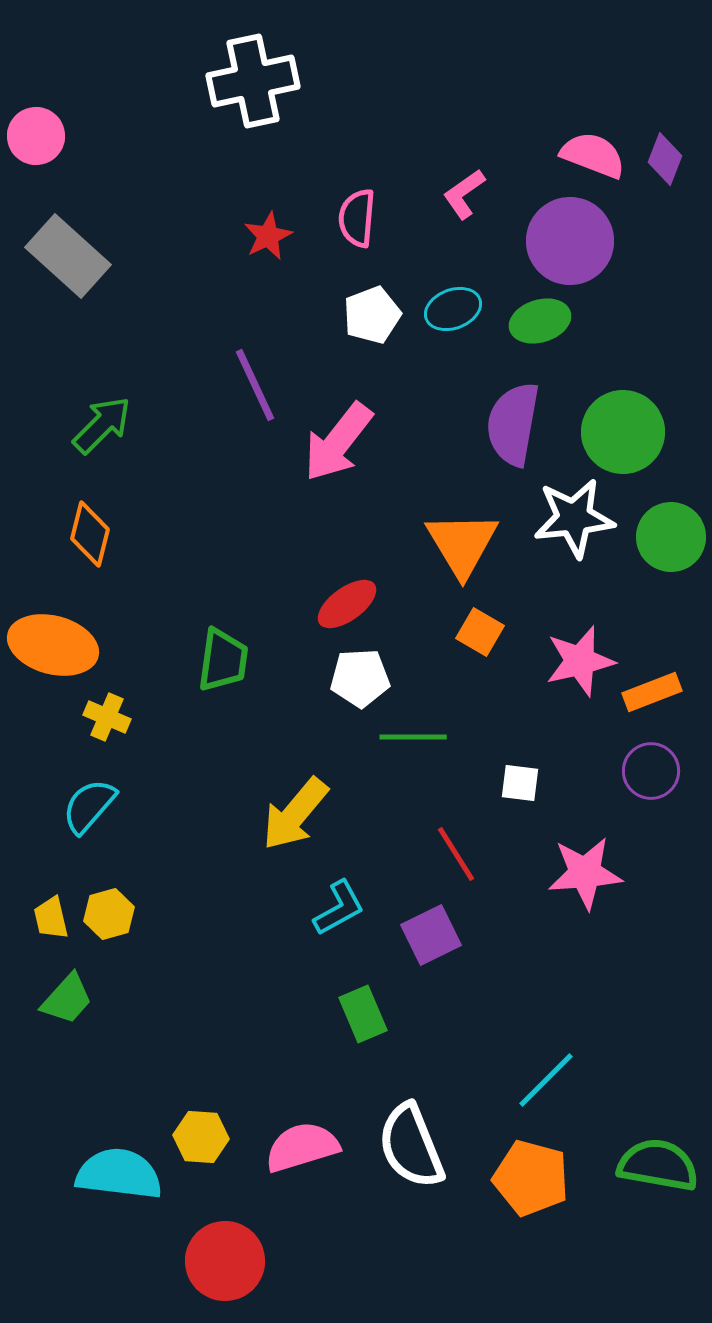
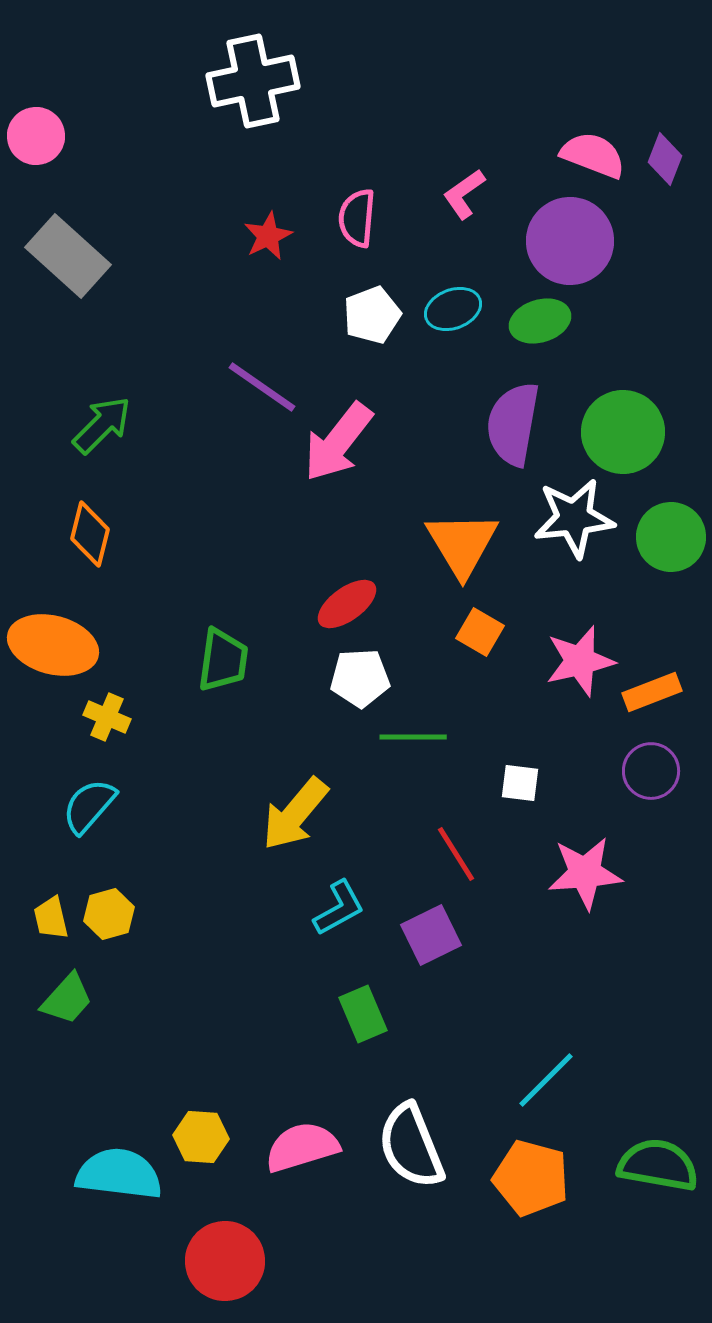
purple line at (255, 385): moved 7 px right, 2 px down; rotated 30 degrees counterclockwise
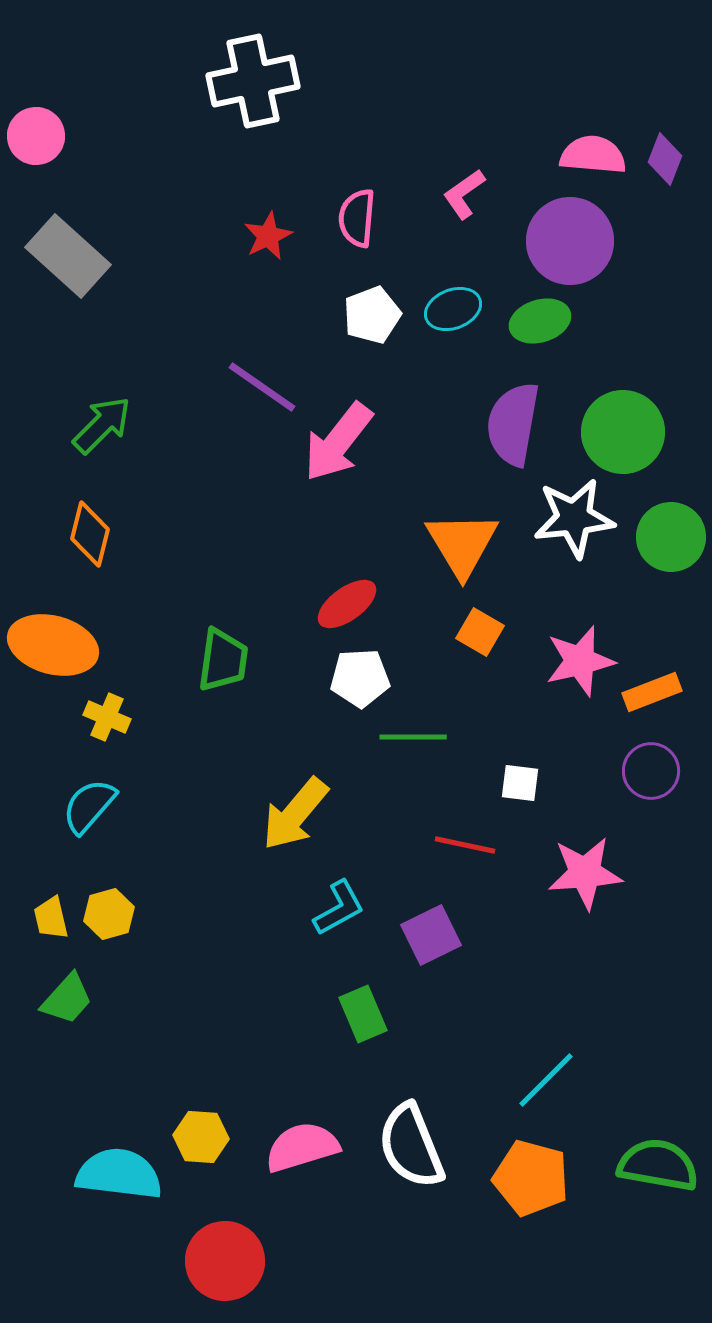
pink semicircle at (593, 155): rotated 16 degrees counterclockwise
red line at (456, 854): moved 9 px right, 9 px up; rotated 46 degrees counterclockwise
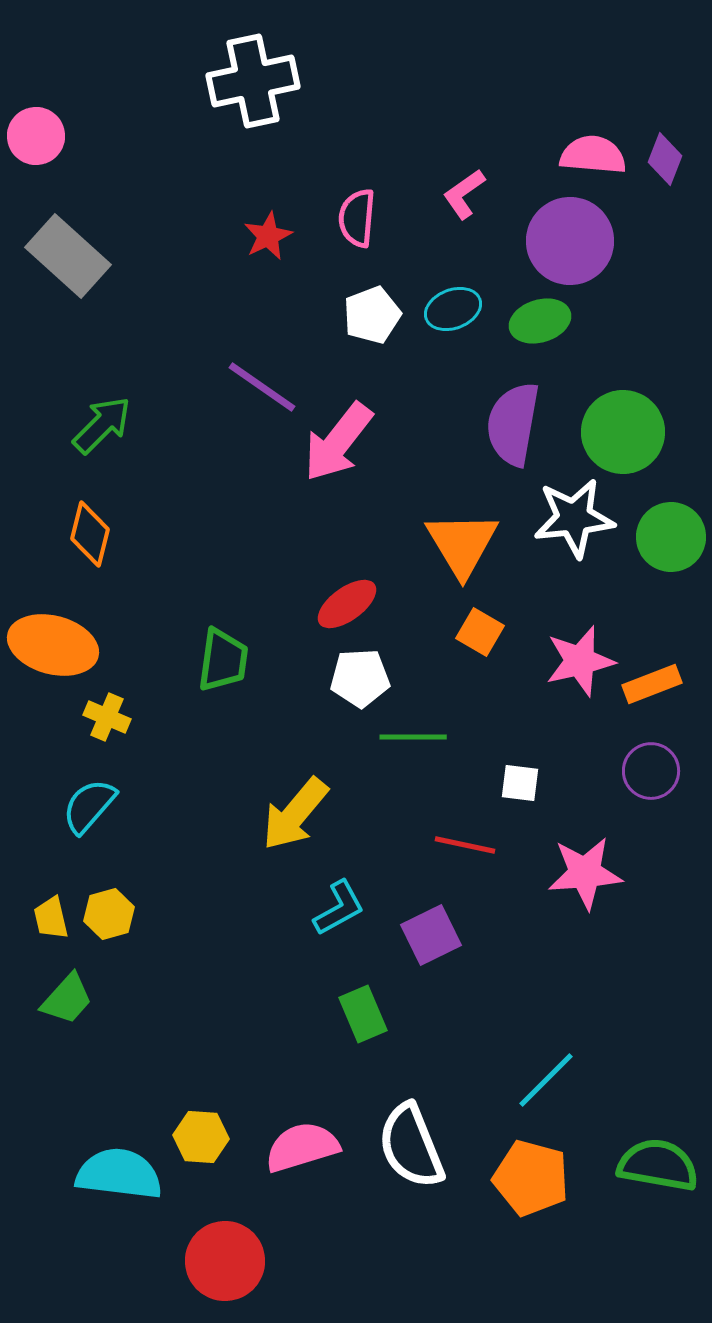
orange rectangle at (652, 692): moved 8 px up
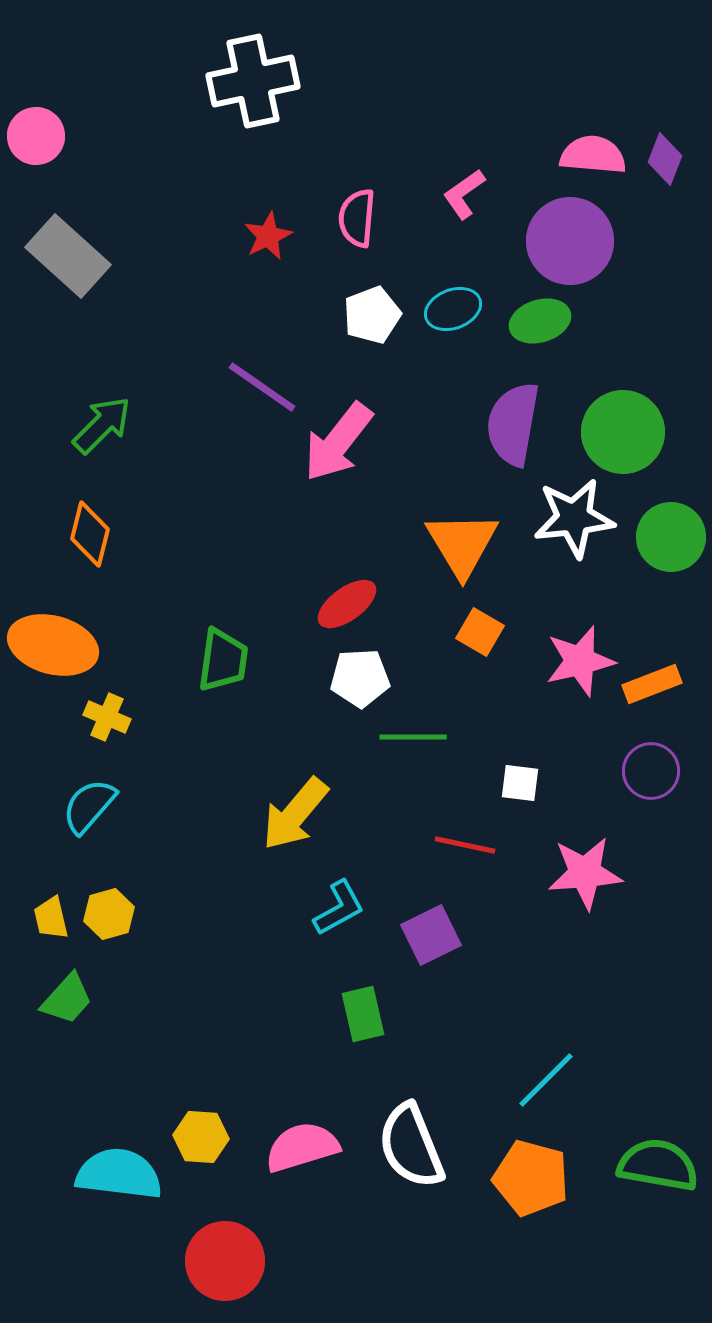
green rectangle at (363, 1014): rotated 10 degrees clockwise
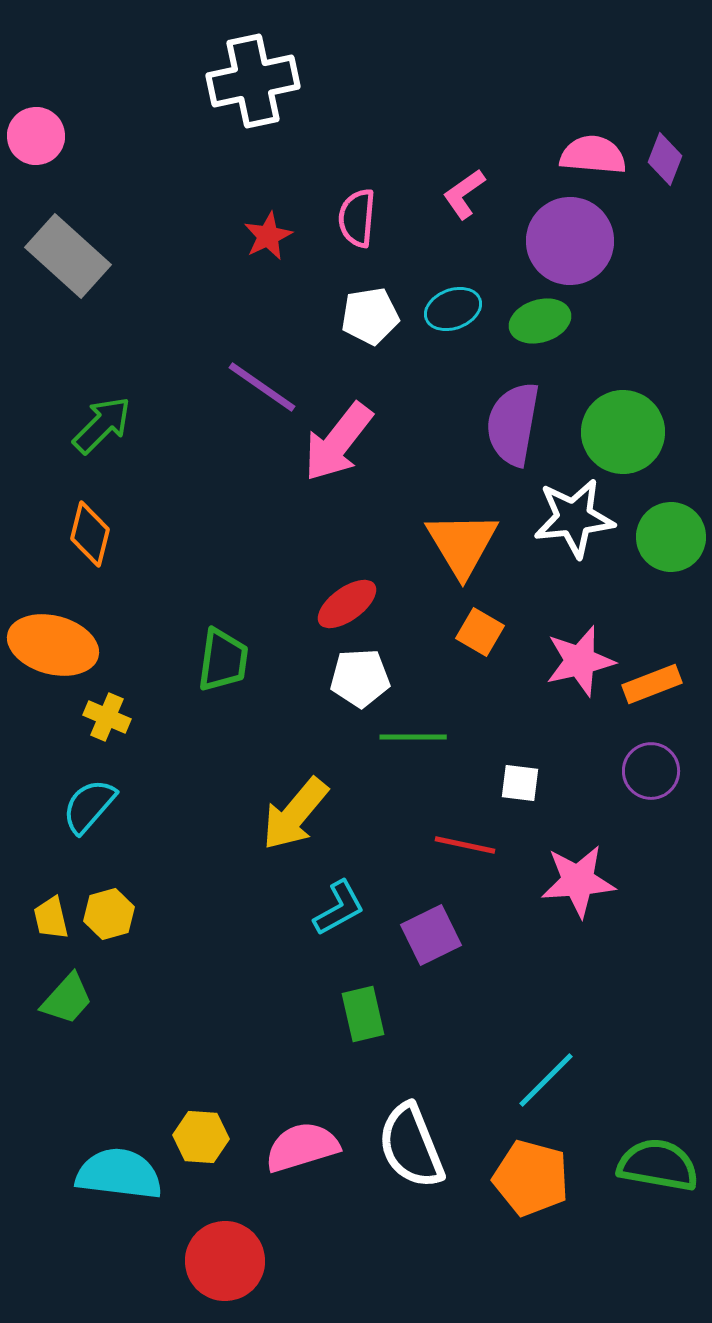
white pentagon at (372, 315): moved 2 px left, 1 px down; rotated 12 degrees clockwise
pink star at (585, 873): moved 7 px left, 8 px down
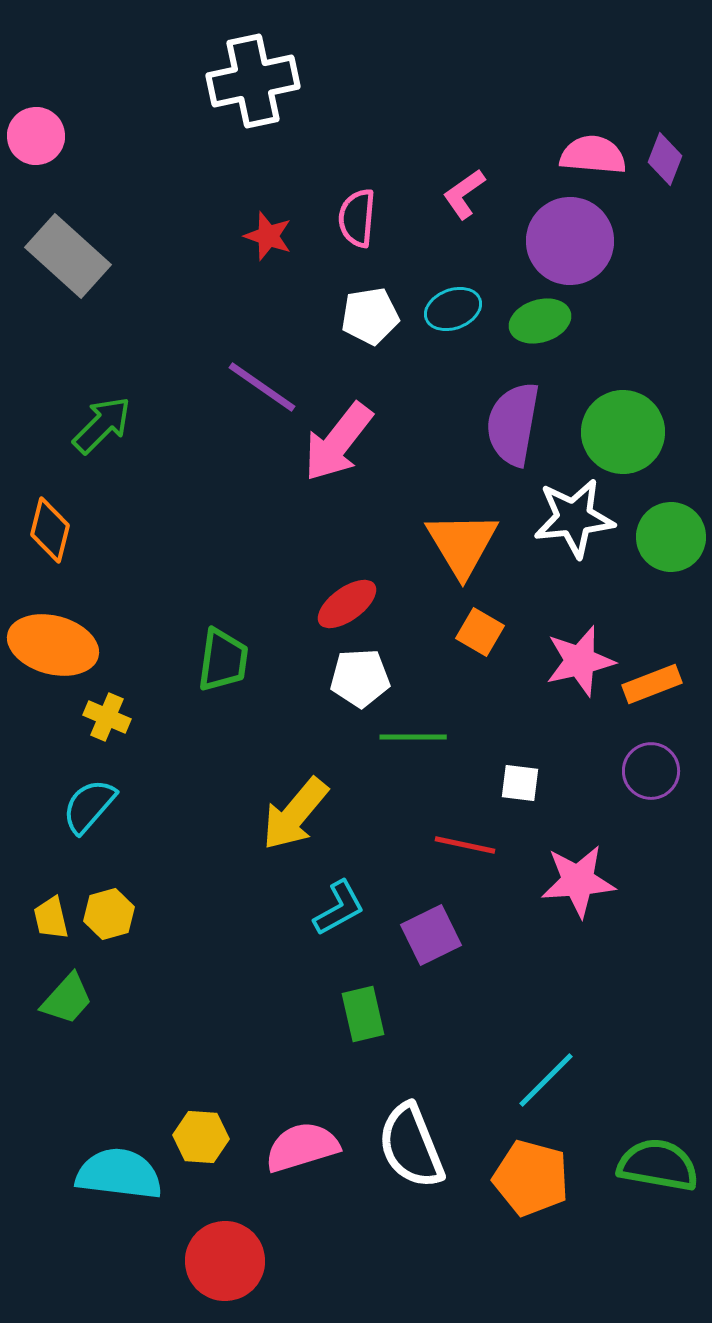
red star at (268, 236): rotated 27 degrees counterclockwise
orange diamond at (90, 534): moved 40 px left, 4 px up
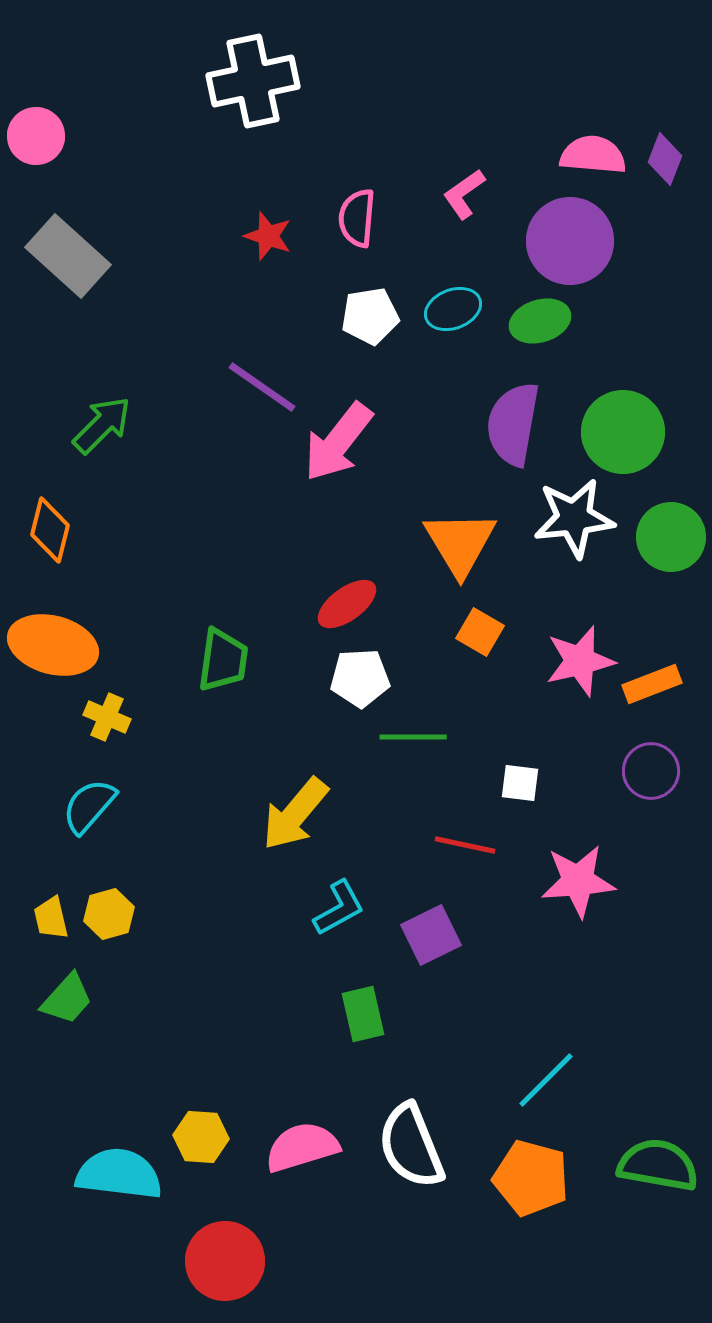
orange triangle at (462, 544): moved 2 px left, 1 px up
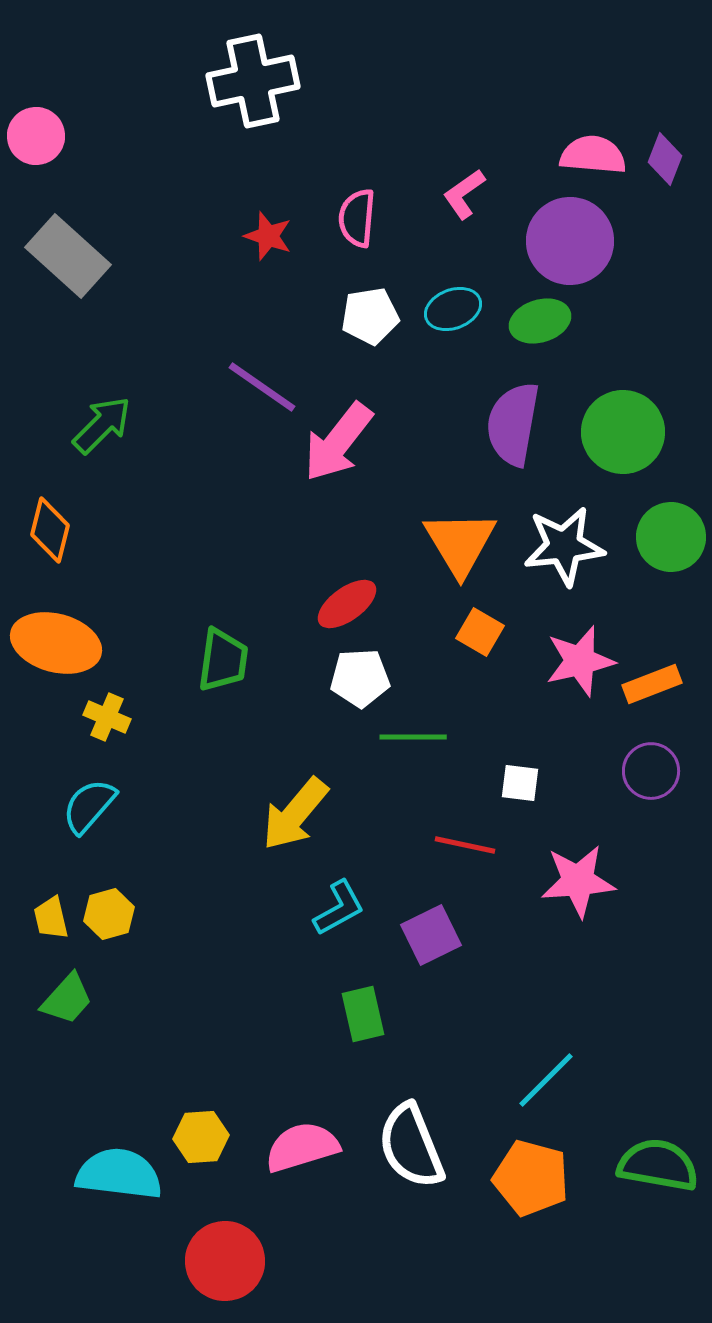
white star at (574, 518): moved 10 px left, 28 px down
orange ellipse at (53, 645): moved 3 px right, 2 px up
yellow hexagon at (201, 1137): rotated 8 degrees counterclockwise
